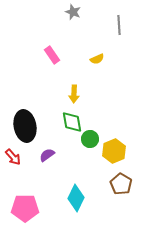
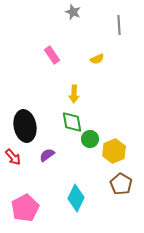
pink pentagon: rotated 28 degrees counterclockwise
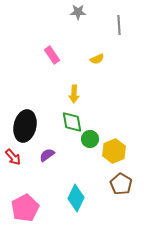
gray star: moved 5 px right; rotated 21 degrees counterclockwise
black ellipse: rotated 24 degrees clockwise
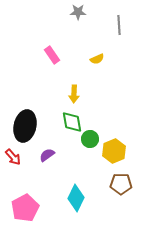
brown pentagon: rotated 30 degrees counterclockwise
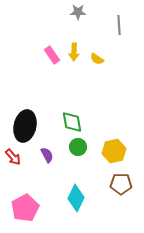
yellow semicircle: rotated 56 degrees clockwise
yellow arrow: moved 42 px up
green circle: moved 12 px left, 8 px down
yellow hexagon: rotated 10 degrees clockwise
purple semicircle: rotated 98 degrees clockwise
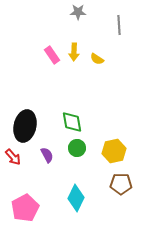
green circle: moved 1 px left, 1 px down
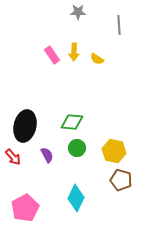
green diamond: rotated 75 degrees counterclockwise
yellow hexagon: rotated 25 degrees clockwise
brown pentagon: moved 4 px up; rotated 15 degrees clockwise
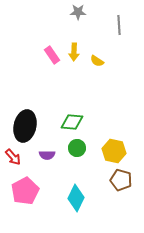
yellow semicircle: moved 2 px down
purple semicircle: rotated 119 degrees clockwise
pink pentagon: moved 17 px up
